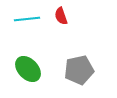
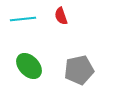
cyan line: moved 4 px left
green ellipse: moved 1 px right, 3 px up
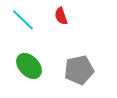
cyan line: moved 1 px down; rotated 50 degrees clockwise
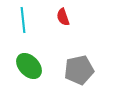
red semicircle: moved 2 px right, 1 px down
cyan line: rotated 40 degrees clockwise
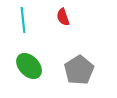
gray pentagon: rotated 20 degrees counterclockwise
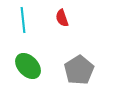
red semicircle: moved 1 px left, 1 px down
green ellipse: moved 1 px left
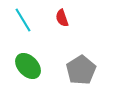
cyan line: rotated 25 degrees counterclockwise
gray pentagon: moved 2 px right
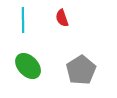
cyan line: rotated 30 degrees clockwise
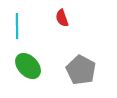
cyan line: moved 6 px left, 6 px down
gray pentagon: rotated 12 degrees counterclockwise
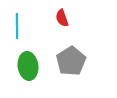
green ellipse: rotated 36 degrees clockwise
gray pentagon: moved 10 px left, 9 px up; rotated 12 degrees clockwise
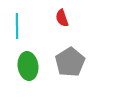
gray pentagon: moved 1 px left, 1 px down
